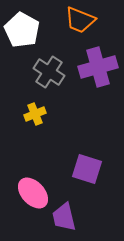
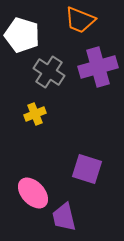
white pentagon: moved 5 px down; rotated 12 degrees counterclockwise
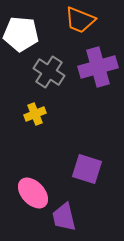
white pentagon: moved 1 px left, 1 px up; rotated 12 degrees counterclockwise
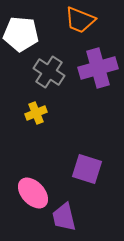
purple cross: moved 1 px down
yellow cross: moved 1 px right, 1 px up
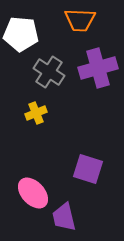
orange trapezoid: rotated 20 degrees counterclockwise
purple square: moved 1 px right
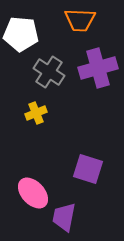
purple trapezoid: rotated 24 degrees clockwise
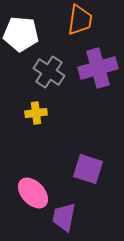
orange trapezoid: rotated 84 degrees counterclockwise
yellow cross: rotated 15 degrees clockwise
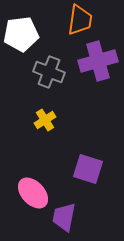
white pentagon: rotated 12 degrees counterclockwise
purple cross: moved 7 px up
gray cross: rotated 12 degrees counterclockwise
yellow cross: moved 9 px right, 7 px down; rotated 25 degrees counterclockwise
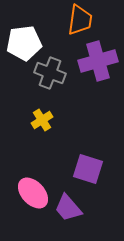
white pentagon: moved 3 px right, 9 px down
gray cross: moved 1 px right, 1 px down
yellow cross: moved 3 px left
purple trapezoid: moved 4 px right, 9 px up; rotated 52 degrees counterclockwise
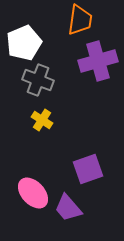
white pentagon: rotated 16 degrees counterclockwise
gray cross: moved 12 px left, 7 px down
yellow cross: rotated 25 degrees counterclockwise
purple square: rotated 36 degrees counterclockwise
